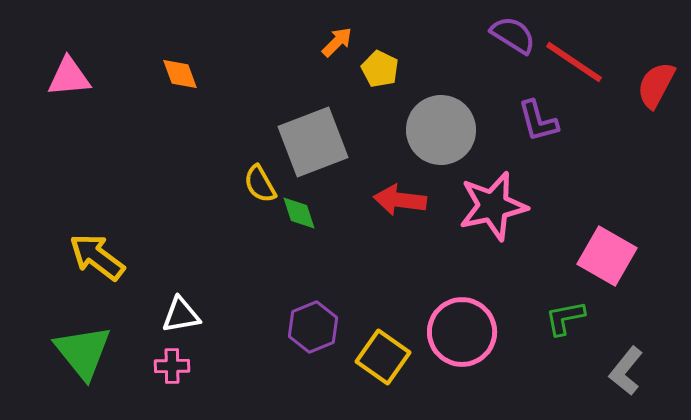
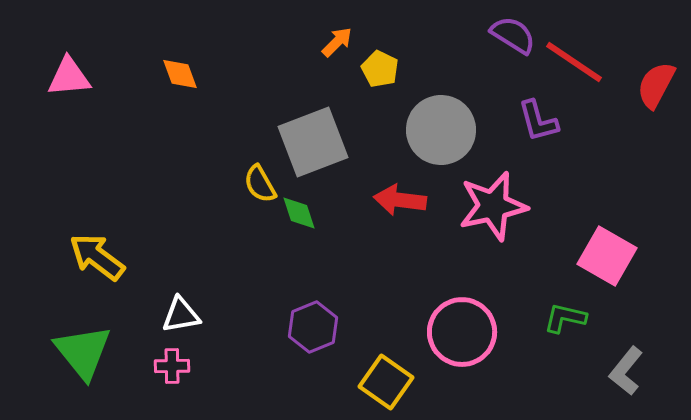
green L-shape: rotated 24 degrees clockwise
yellow square: moved 3 px right, 25 px down
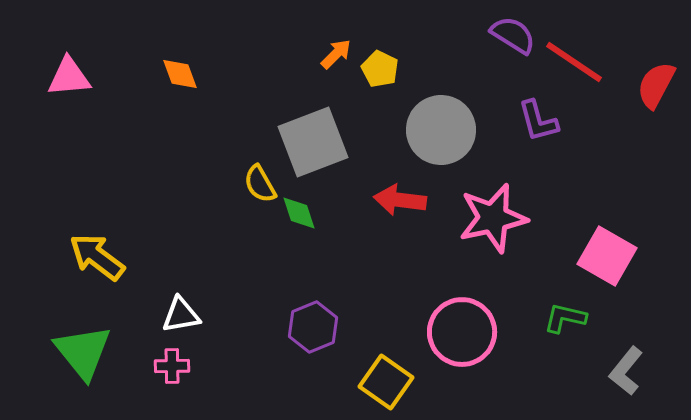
orange arrow: moved 1 px left, 12 px down
pink star: moved 12 px down
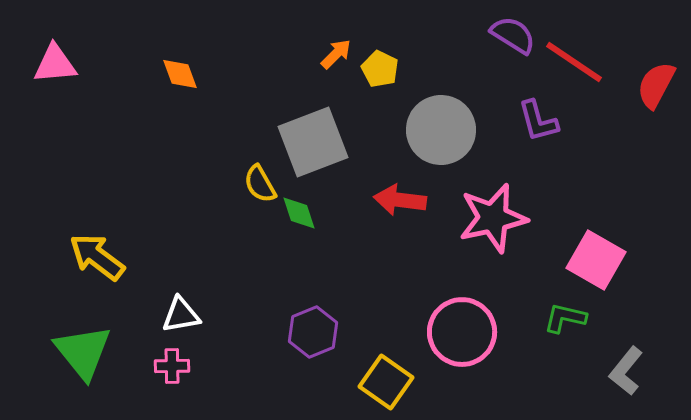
pink triangle: moved 14 px left, 13 px up
pink square: moved 11 px left, 4 px down
purple hexagon: moved 5 px down
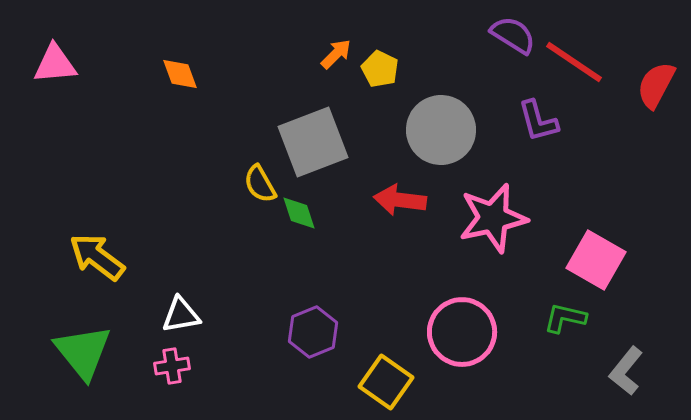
pink cross: rotated 8 degrees counterclockwise
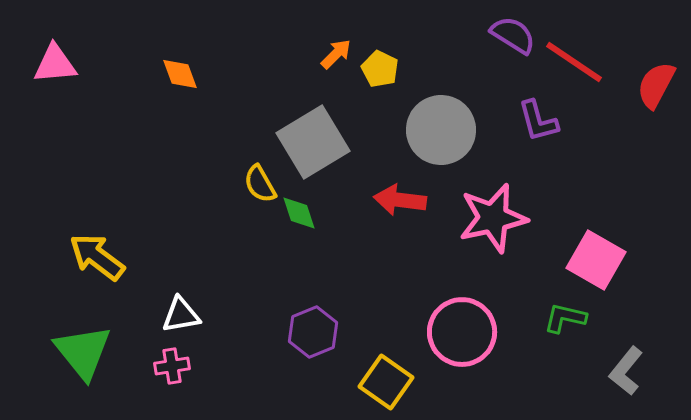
gray square: rotated 10 degrees counterclockwise
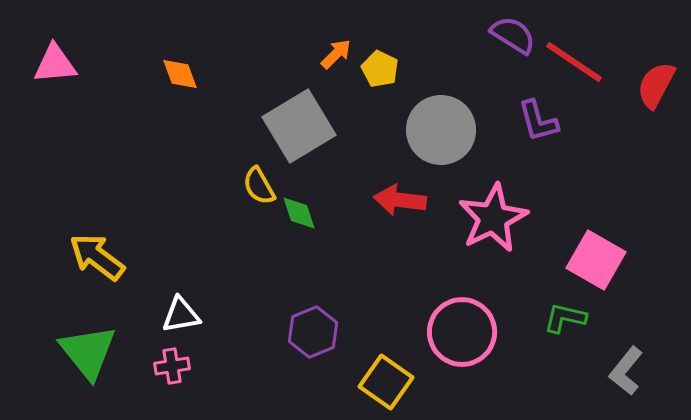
gray square: moved 14 px left, 16 px up
yellow semicircle: moved 1 px left, 2 px down
pink star: rotated 14 degrees counterclockwise
green triangle: moved 5 px right
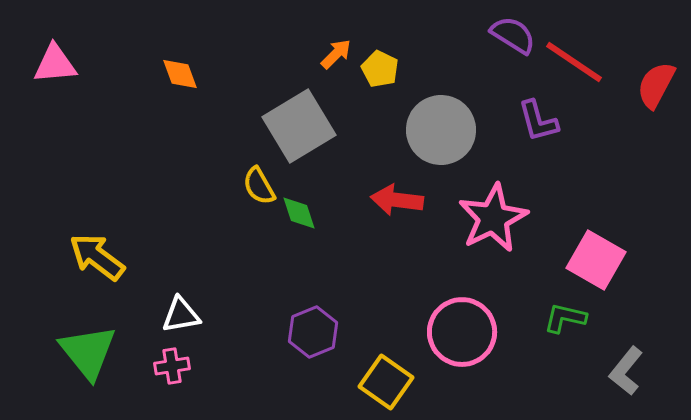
red arrow: moved 3 px left
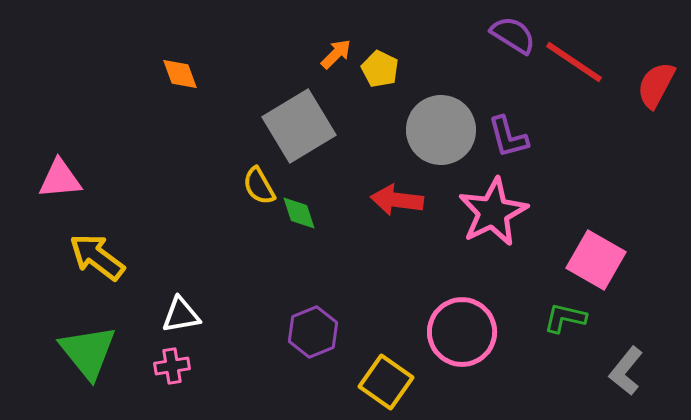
pink triangle: moved 5 px right, 115 px down
purple L-shape: moved 30 px left, 16 px down
pink star: moved 6 px up
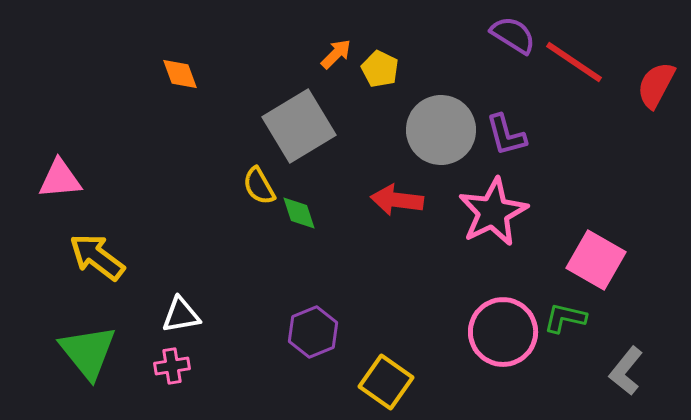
purple L-shape: moved 2 px left, 2 px up
pink circle: moved 41 px right
